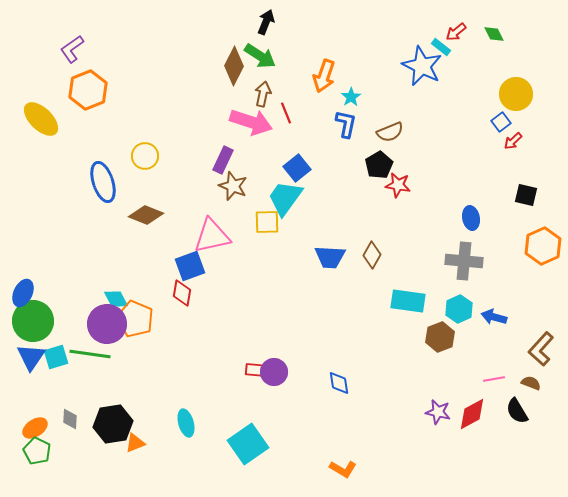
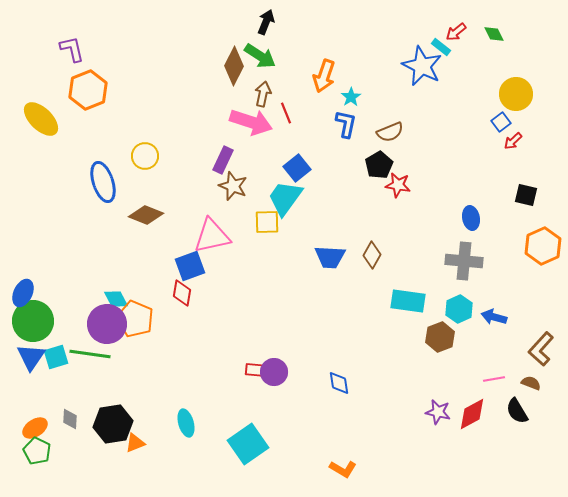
purple L-shape at (72, 49): rotated 112 degrees clockwise
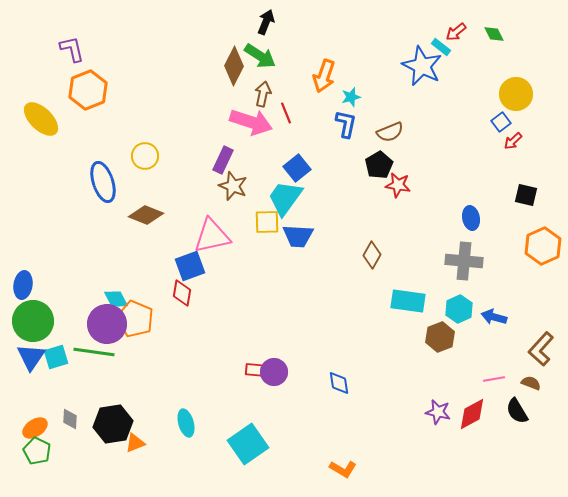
cyan star at (351, 97): rotated 18 degrees clockwise
blue trapezoid at (330, 257): moved 32 px left, 21 px up
blue ellipse at (23, 293): moved 8 px up; rotated 16 degrees counterclockwise
green line at (90, 354): moved 4 px right, 2 px up
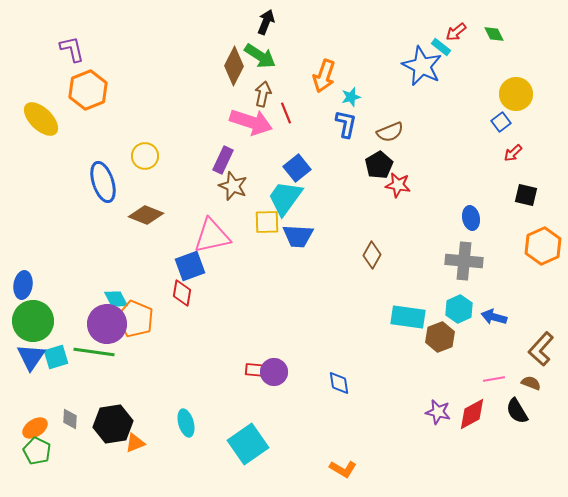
red arrow at (513, 141): moved 12 px down
cyan rectangle at (408, 301): moved 16 px down
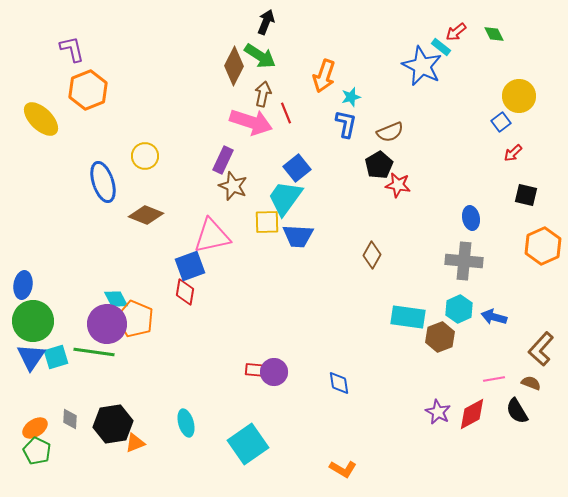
yellow circle at (516, 94): moved 3 px right, 2 px down
red diamond at (182, 293): moved 3 px right, 1 px up
purple star at (438, 412): rotated 15 degrees clockwise
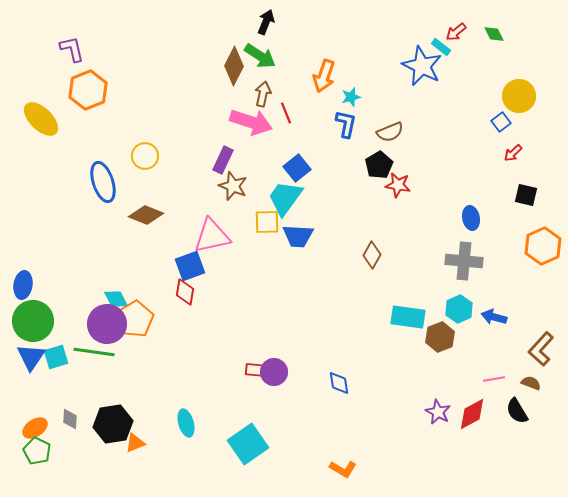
orange pentagon at (135, 319): rotated 18 degrees clockwise
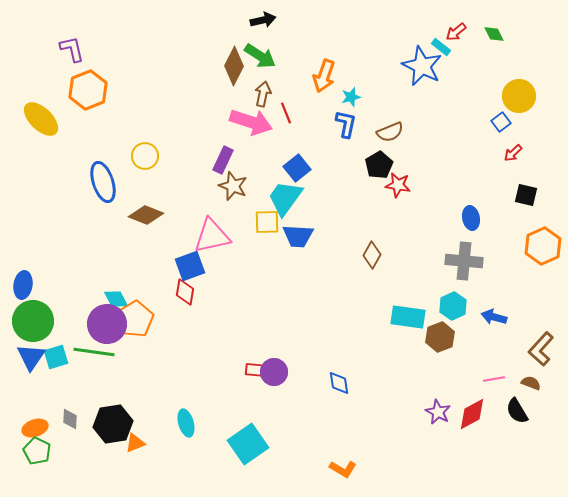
black arrow at (266, 22): moved 3 px left, 2 px up; rotated 55 degrees clockwise
cyan hexagon at (459, 309): moved 6 px left, 3 px up
orange ellipse at (35, 428): rotated 15 degrees clockwise
